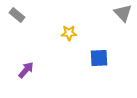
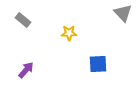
gray rectangle: moved 6 px right, 5 px down
blue square: moved 1 px left, 6 px down
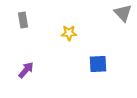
gray rectangle: rotated 42 degrees clockwise
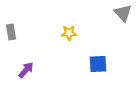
gray rectangle: moved 12 px left, 12 px down
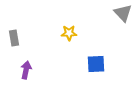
gray rectangle: moved 3 px right, 6 px down
blue square: moved 2 px left
purple arrow: rotated 30 degrees counterclockwise
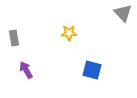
blue square: moved 4 px left, 6 px down; rotated 18 degrees clockwise
purple arrow: rotated 42 degrees counterclockwise
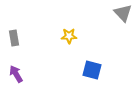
yellow star: moved 3 px down
purple arrow: moved 10 px left, 4 px down
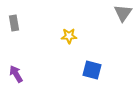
gray triangle: rotated 18 degrees clockwise
gray rectangle: moved 15 px up
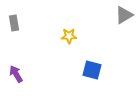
gray triangle: moved 1 px right, 2 px down; rotated 24 degrees clockwise
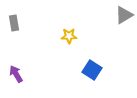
blue square: rotated 18 degrees clockwise
